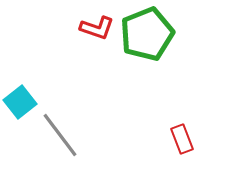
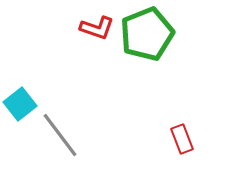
cyan square: moved 2 px down
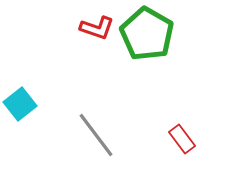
green pentagon: rotated 20 degrees counterclockwise
gray line: moved 36 px right
red rectangle: rotated 16 degrees counterclockwise
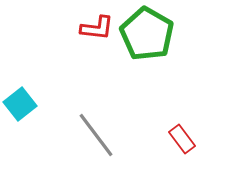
red L-shape: rotated 12 degrees counterclockwise
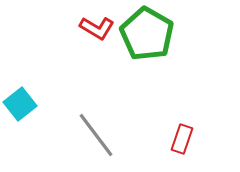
red L-shape: rotated 24 degrees clockwise
red rectangle: rotated 56 degrees clockwise
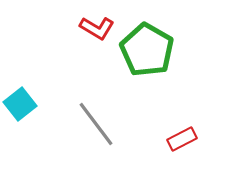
green pentagon: moved 16 px down
gray line: moved 11 px up
red rectangle: rotated 44 degrees clockwise
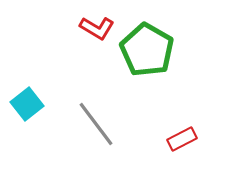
cyan square: moved 7 px right
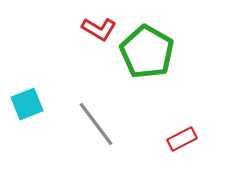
red L-shape: moved 2 px right, 1 px down
green pentagon: moved 2 px down
cyan square: rotated 16 degrees clockwise
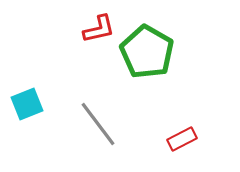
red L-shape: rotated 44 degrees counterclockwise
gray line: moved 2 px right
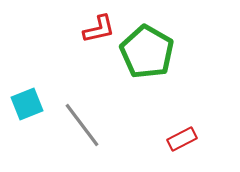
gray line: moved 16 px left, 1 px down
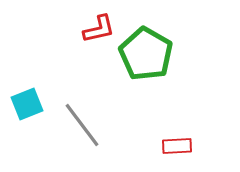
green pentagon: moved 1 px left, 2 px down
red rectangle: moved 5 px left, 7 px down; rotated 24 degrees clockwise
